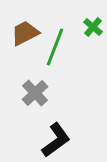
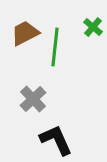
green line: rotated 15 degrees counterclockwise
gray cross: moved 2 px left, 6 px down
black L-shape: rotated 78 degrees counterclockwise
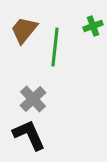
green cross: moved 1 px up; rotated 30 degrees clockwise
brown trapezoid: moved 1 px left, 3 px up; rotated 24 degrees counterclockwise
black L-shape: moved 27 px left, 5 px up
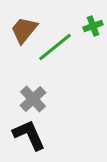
green line: rotated 45 degrees clockwise
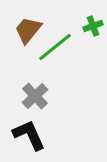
brown trapezoid: moved 4 px right
gray cross: moved 2 px right, 3 px up
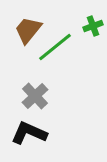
black L-shape: moved 2 px up; rotated 42 degrees counterclockwise
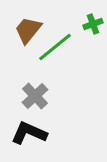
green cross: moved 2 px up
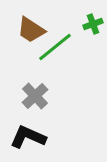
brown trapezoid: moved 3 px right; rotated 96 degrees counterclockwise
black L-shape: moved 1 px left, 4 px down
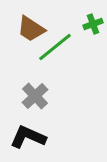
brown trapezoid: moved 1 px up
